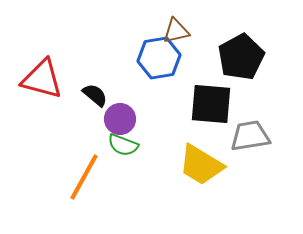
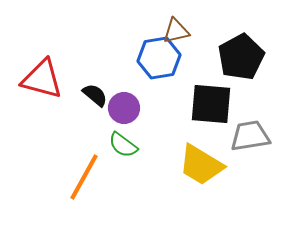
purple circle: moved 4 px right, 11 px up
green semicircle: rotated 16 degrees clockwise
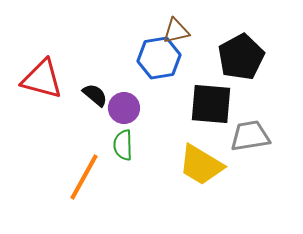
green semicircle: rotated 52 degrees clockwise
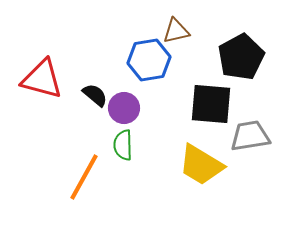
blue hexagon: moved 10 px left, 2 px down
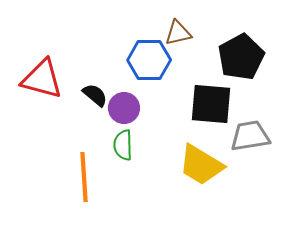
brown triangle: moved 2 px right, 2 px down
blue hexagon: rotated 9 degrees clockwise
orange line: rotated 33 degrees counterclockwise
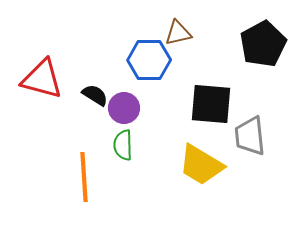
black pentagon: moved 22 px right, 13 px up
black semicircle: rotated 8 degrees counterclockwise
gray trapezoid: rotated 87 degrees counterclockwise
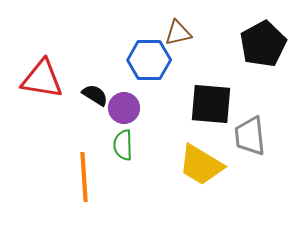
red triangle: rotated 6 degrees counterclockwise
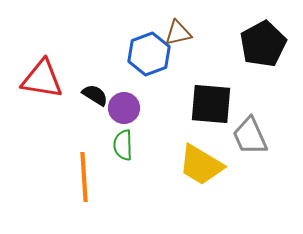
blue hexagon: moved 6 px up; rotated 21 degrees counterclockwise
gray trapezoid: rotated 18 degrees counterclockwise
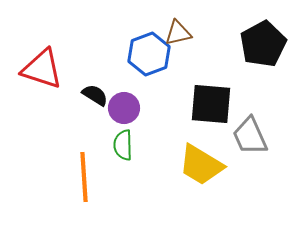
red triangle: moved 10 px up; rotated 9 degrees clockwise
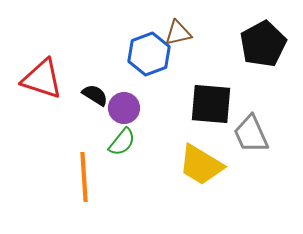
red triangle: moved 10 px down
gray trapezoid: moved 1 px right, 2 px up
green semicircle: moved 1 px left, 3 px up; rotated 140 degrees counterclockwise
